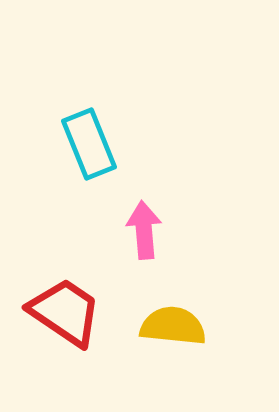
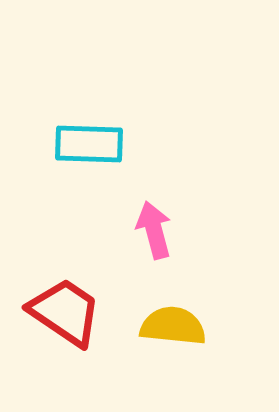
cyan rectangle: rotated 66 degrees counterclockwise
pink arrow: moved 10 px right; rotated 10 degrees counterclockwise
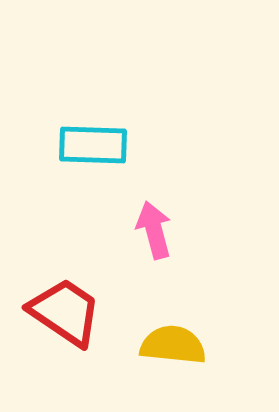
cyan rectangle: moved 4 px right, 1 px down
yellow semicircle: moved 19 px down
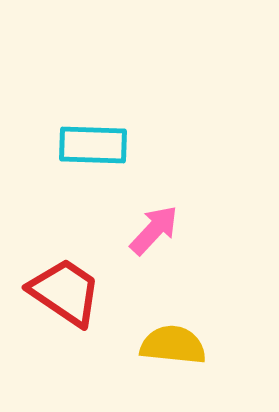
pink arrow: rotated 58 degrees clockwise
red trapezoid: moved 20 px up
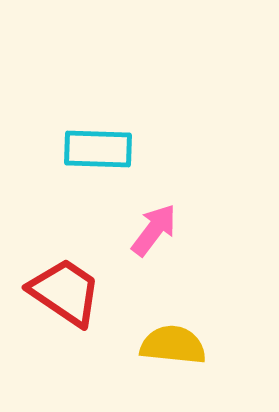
cyan rectangle: moved 5 px right, 4 px down
pink arrow: rotated 6 degrees counterclockwise
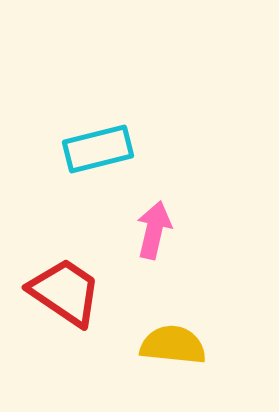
cyan rectangle: rotated 16 degrees counterclockwise
pink arrow: rotated 24 degrees counterclockwise
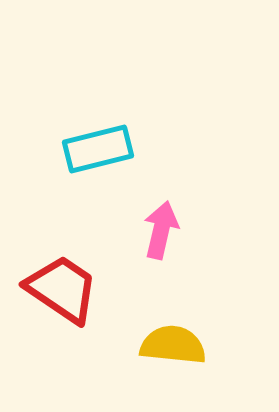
pink arrow: moved 7 px right
red trapezoid: moved 3 px left, 3 px up
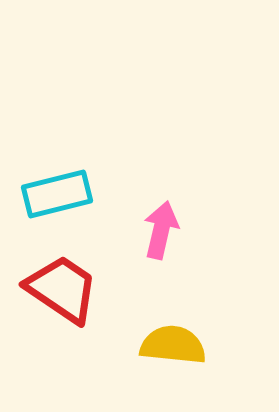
cyan rectangle: moved 41 px left, 45 px down
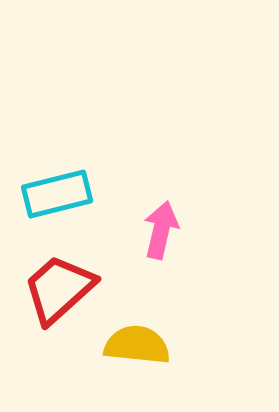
red trapezoid: moved 3 px left; rotated 76 degrees counterclockwise
yellow semicircle: moved 36 px left
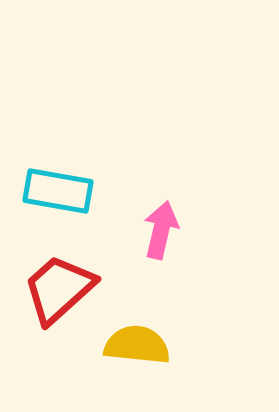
cyan rectangle: moved 1 px right, 3 px up; rotated 24 degrees clockwise
